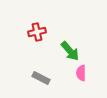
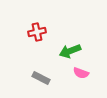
green arrow: rotated 110 degrees clockwise
pink semicircle: rotated 70 degrees counterclockwise
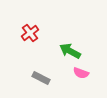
red cross: moved 7 px left, 1 px down; rotated 24 degrees counterclockwise
green arrow: rotated 50 degrees clockwise
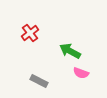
gray rectangle: moved 2 px left, 3 px down
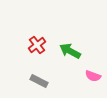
red cross: moved 7 px right, 12 px down
pink semicircle: moved 12 px right, 3 px down
